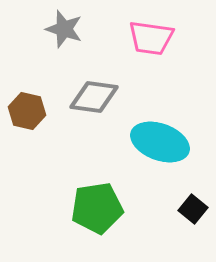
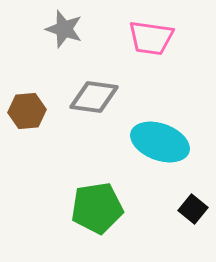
brown hexagon: rotated 18 degrees counterclockwise
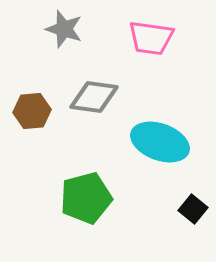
brown hexagon: moved 5 px right
green pentagon: moved 11 px left, 10 px up; rotated 6 degrees counterclockwise
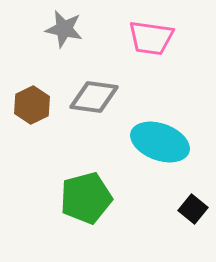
gray star: rotated 6 degrees counterclockwise
brown hexagon: moved 6 px up; rotated 21 degrees counterclockwise
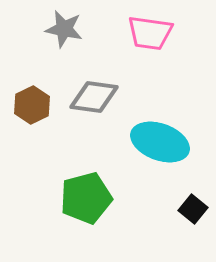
pink trapezoid: moved 1 px left, 5 px up
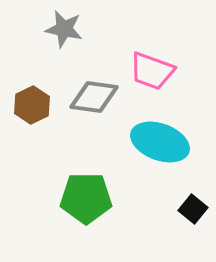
pink trapezoid: moved 2 px right, 38 px down; rotated 12 degrees clockwise
green pentagon: rotated 15 degrees clockwise
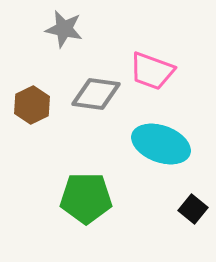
gray diamond: moved 2 px right, 3 px up
cyan ellipse: moved 1 px right, 2 px down
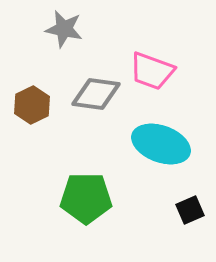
black square: moved 3 px left, 1 px down; rotated 28 degrees clockwise
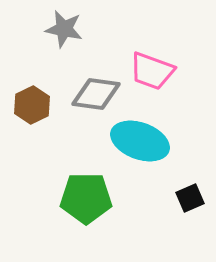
cyan ellipse: moved 21 px left, 3 px up
black square: moved 12 px up
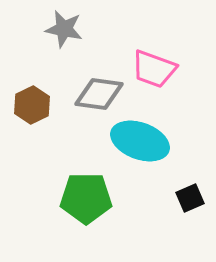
pink trapezoid: moved 2 px right, 2 px up
gray diamond: moved 3 px right
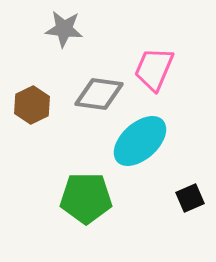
gray star: rotated 6 degrees counterclockwise
pink trapezoid: rotated 93 degrees clockwise
cyan ellipse: rotated 62 degrees counterclockwise
